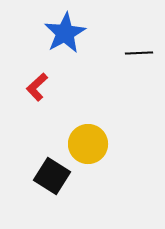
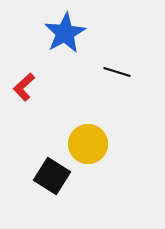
black line: moved 22 px left, 19 px down; rotated 20 degrees clockwise
red L-shape: moved 13 px left
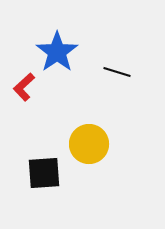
blue star: moved 8 px left, 19 px down; rotated 6 degrees counterclockwise
yellow circle: moved 1 px right
black square: moved 8 px left, 3 px up; rotated 36 degrees counterclockwise
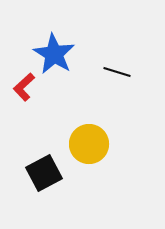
blue star: moved 3 px left, 2 px down; rotated 6 degrees counterclockwise
black square: rotated 24 degrees counterclockwise
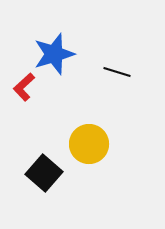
blue star: rotated 24 degrees clockwise
black square: rotated 21 degrees counterclockwise
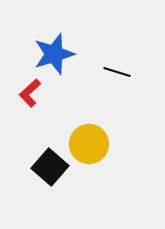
red L-shape: moved 6 px right, 6 px down
black square: moved 6 px right, 6 px up
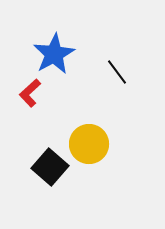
blue star: rotated 12 degrees counterclockwise
black line: rotated 36 degrees clockwise
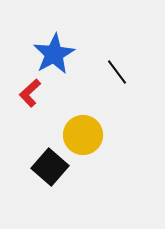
yellow circle: moved 6 px left, 9 px up
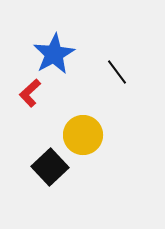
black square: rotated 6 degrees clockwise
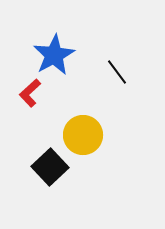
blue star: moved 1 px down
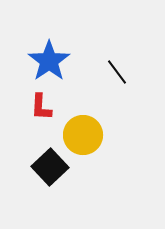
blue star: moved 5 px left, 6 px down; rotated 6 degrees counterclockwise
red L-shape: moved 11 px right, 14 px down; rotated 44 degrees counterclockwise
